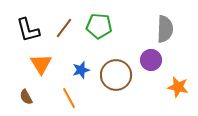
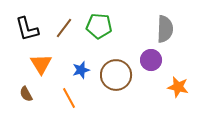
black L-shape: moved 1 px left, 1 px up
brown semicircle: moved 3 px up
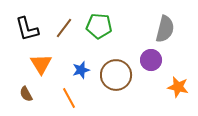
gray semicircle: rotated 12 degrees clockwise
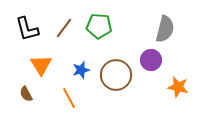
orange triangle: moved 1 px down
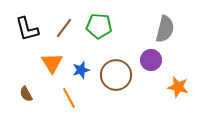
orange triangle: moved 11 px right, 2 px up
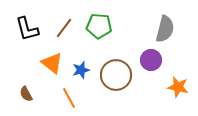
orange triangle: rotated 20 degrees counterclockwise
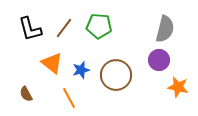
black L-shape: moved 3 px right
purple circle: moved 8 px right
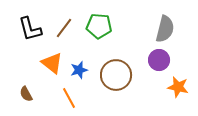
blue star: moved 2 px left
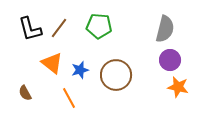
brown line: moved 5 px left
purple circle: moved 11 px right
blue star: moved 1 px right
brown semicircle: moved 1 px left, 1 px up
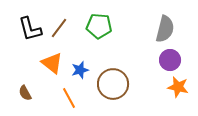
brown circle: moved 3 px left, 9 px down
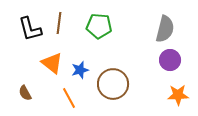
brown line: moved 5 px up; rotated 30 degrees counterclockwise
orange star: moved 8 px down; rotated 15 degrees counterclockwise
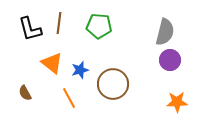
gray semicircle: moved 3 px down
orange star: moved 1 px left, 7 px down
